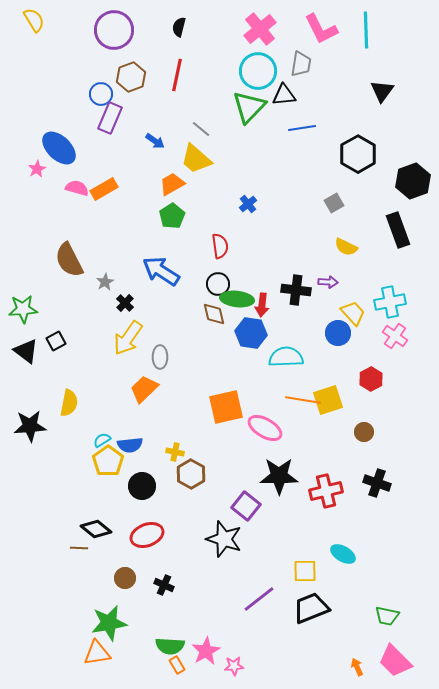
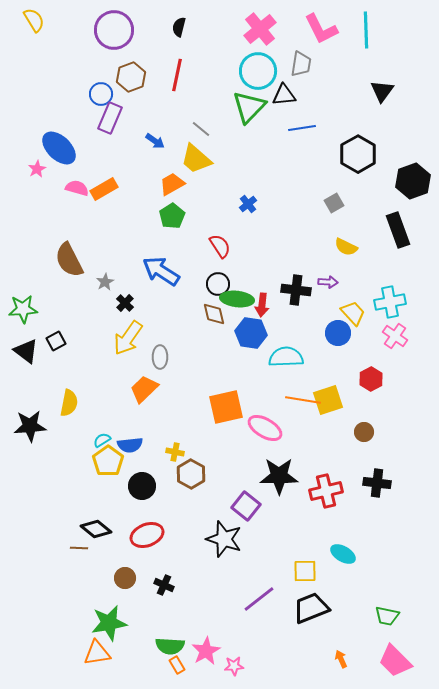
red semicircle at (220, 246): rotated 25 degrees counterclockwise
black cross at (377, 483): rotated 12 degrees counterclockwise
orange arrow at (357, 667): moved 16 px left, 8 px up
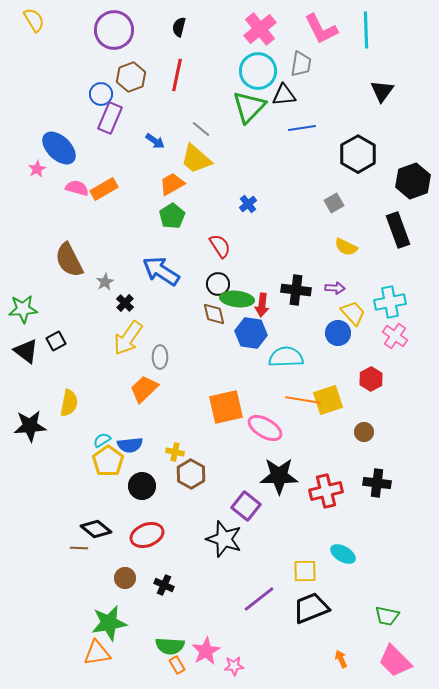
purple arrow at (328, 282): moved 7 px right, 6 px down
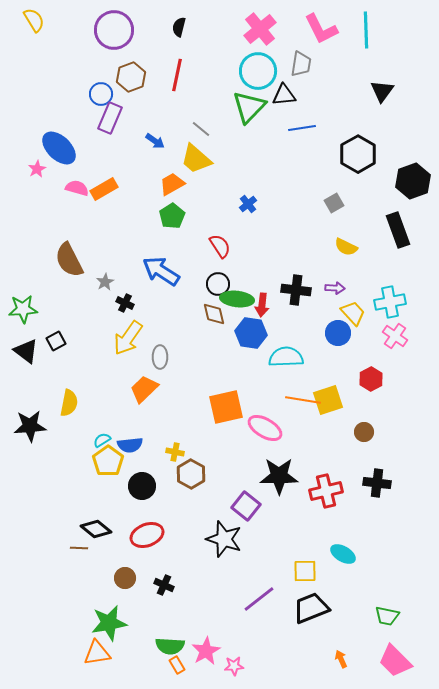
black cross at (125, 303): rotated 18 degrees counterclockwise
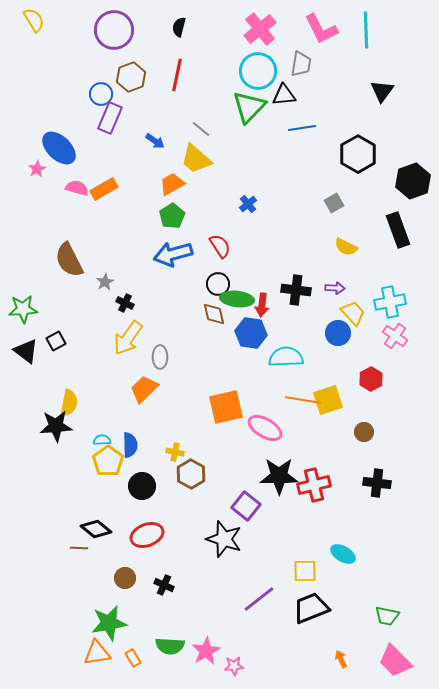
blue arrow at (161, 271): moved 12 px right, 17 px up; rotated 48 degrees counterclockwise
black star at (30, 426): moved 26 px right
cyan semicircle at (102, 440): rotated 30 degrees clockwise
blue semicircle at (130, 445): rotated 85 degrees counterclockwise
red cross at (326, 491): moved 12 px left, 6 px up
orange rectangle at (177, 665): moved 44 px left, 7 px up
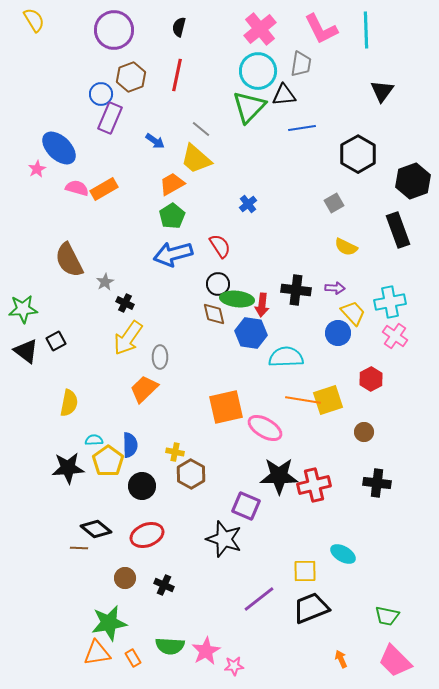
black star at (56, 426): moved 12 px right, 42 px down
cyan semicircle at (102, 440): moved 8 px left
purple square at (246, 506): rotated 16 degrees counterclockwise
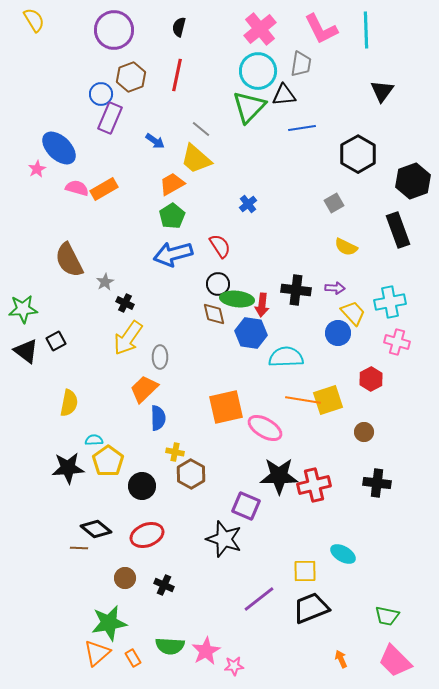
pink cross at (395, 336): moved 2 px right, 6 px down; rotated 20 degrees counterclockwise
blue semicircle at (130, 445): moved 28 px right, 27 px up
orange triangle at (97, 653): rotated 32 degrees counterclockwise
